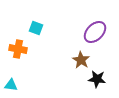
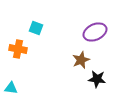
purple ellipse: rotated 20 degrees clockwise
brown star: rotated 18 degrees clockwise
cyan triangle: moved 3 px down
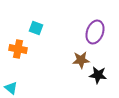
purple ellipse: rotated 45 degrees counterclockwise
brown star: rotated 18 degrees clockwise
black star: moved 1 px right, 4 px up
cyan triangle: rotated 32 degrees clockwise
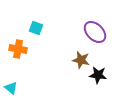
purple ellipse: rotated 65 degrees counterclockwise
brown star: rotated 18 degrees clockwise
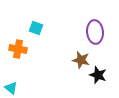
purple ellipse: rotated 40 degrees clockwise
black star: rotated 12 degrees clockwise
